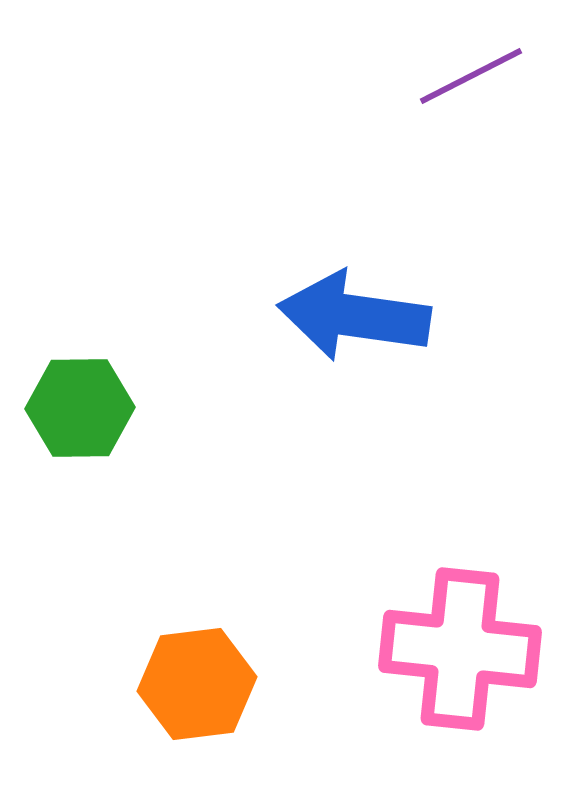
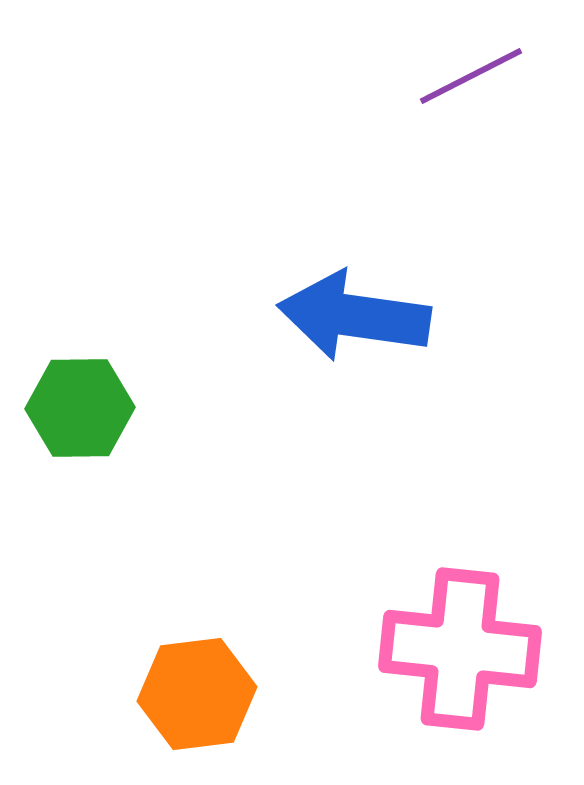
orange hexagon: moved 10 px down
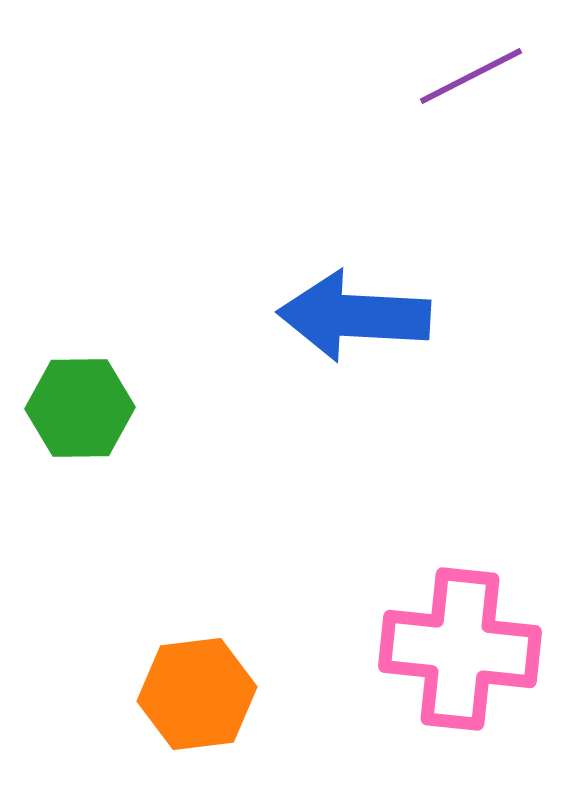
blue arrow: rotated 5 degrees counterclockwise
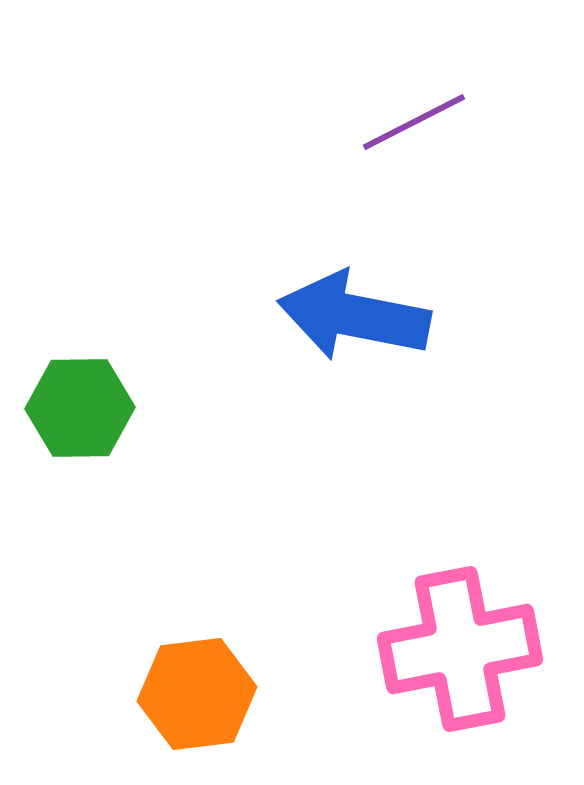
purple line: moved 57 px left, 46 px down
blue arrow: rotated 8 degrees clockwise
pink cross: rotated 17 degrees counterclockwise
